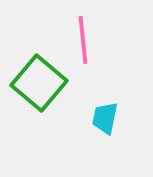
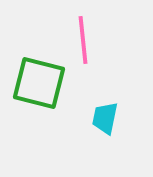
green square: rotated 26 degrees counterclockwise
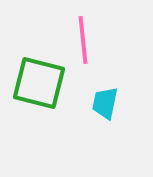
cyan trapezoid: moved 15 px up
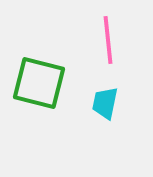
pink line: moved 25 px right
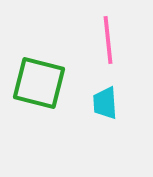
cyan trapezoid: rotated 16 degrees counterclockwise
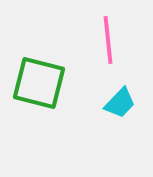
cyan trapezoid: moved 15 px right; rotated 132 degrees counterclockwise
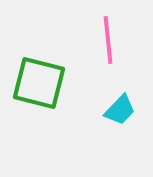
cyan trapezoid: moved 7 px down
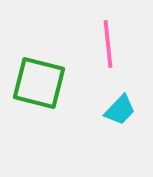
pink line: moved 4 px down
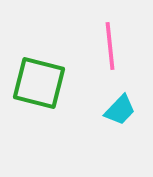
pink line: moved 2 px right, 2 px down
